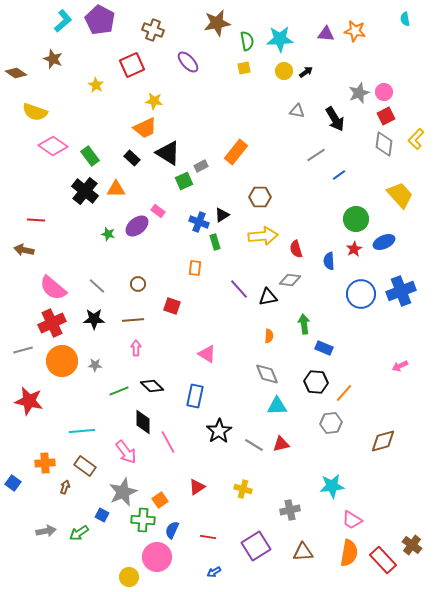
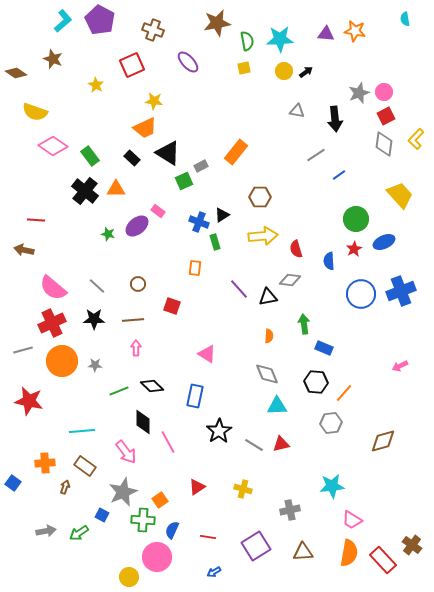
black arrow at (335, 119): rotated 25 degrees clockwise
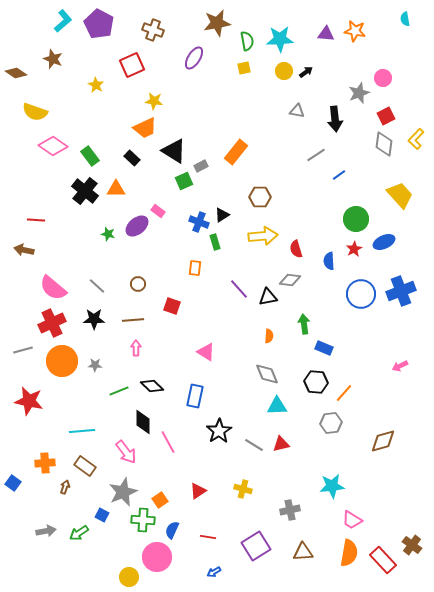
purple pentagon at (100, 20): moved 1 px left, 4 px down
purple ellipse at (188, 62): moved 6 px right, 4 px up; rotated 75 degrees clockwise
pink circle at (384, 92): moved 1 px left, 14 px up
black triangle at (168, 153): moved 6 px right, 2 px up
pink triangle at (207, 354): moved 1 px left, 2 px up
red triangle at (197, 487): moved 1 px right, 4 px down
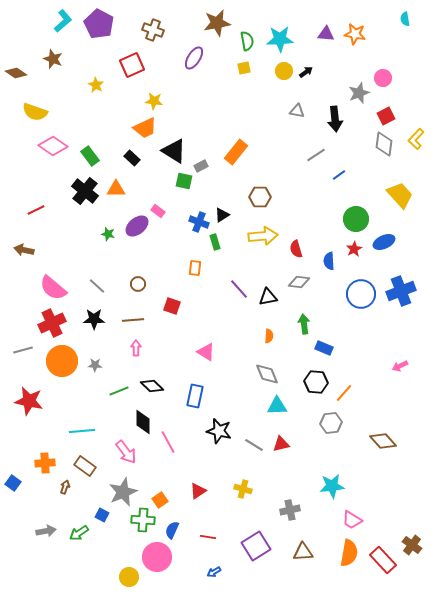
orange star at (355, 31): moved 3 px down
green square at (184, 181): rotated 36 degrees clockwise
red line at (36, 220): moved 10 px up; rotated 30 degrees counterclockwise
gray diamond at (290, 280): moved 9 px right, 2 px down
black star at (219, 431): rotated 25 degrees counterclockwise
brown diamond at (383, 441): rotated 64 degrees clockwise
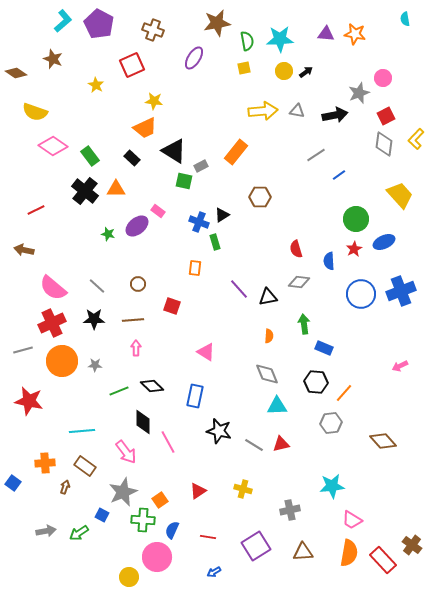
black arrow at (335, 119): moved 4 px up; rotated 95 degrees counterclockwise
yellow arrow at (263, 236): moved 125 px up
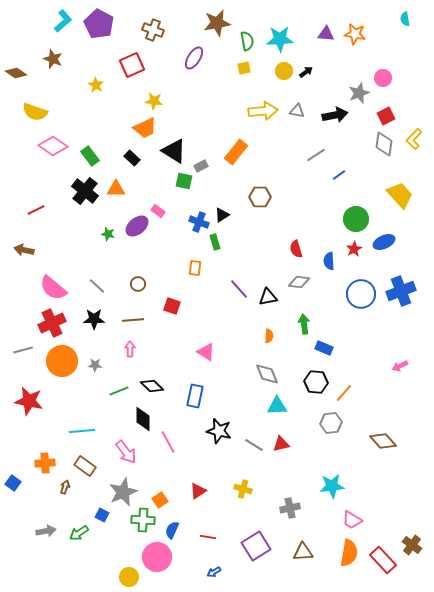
yellow L-shape at (416, 139): moved 2 px left
pink arrow at (136, 348): moved 6 px left, 1 px down
black diamond at (143, 422): moved 3 px up
gray cross at (290, 510): moved 2 px up
